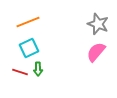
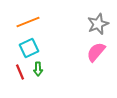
gray star: rotated 30 degrees clockwise
red line: rotated 49 degrees clockwise
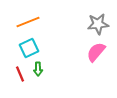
gray star: rotated 15 degrees clockwise
red line: moved 2 px down
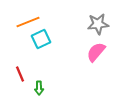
cyan square: moved 12 px right, 9 px up
green arrow: moved 1 px right, 19 px down
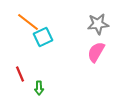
orange line: rotated 60 degrees clockwise
cyan square: moved 2 px right, 2 px up
pink semicircle: rotated 10 degrees counterclockwise
